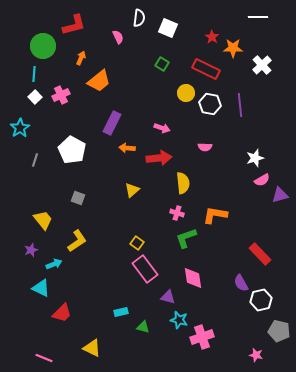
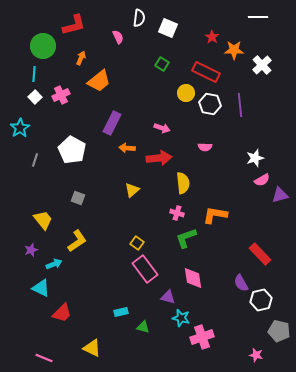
orange star at (233, 48): moved 1 px right, 2 px down
red rectangle at (206, 69): moved 3 px down
cyan star at (179, 320): moved 2 px right, 2 px up
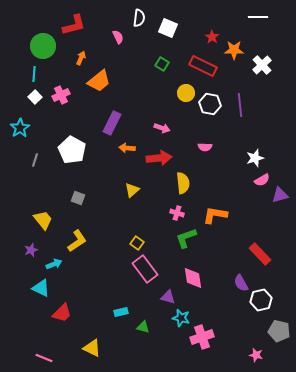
red rectangle at (206, 72): moved 3 px left, 6 px up
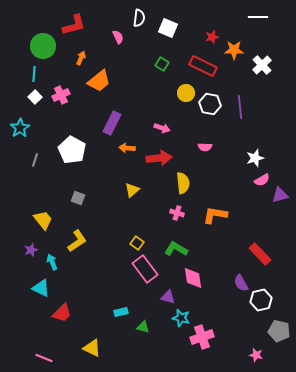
red star at (212, 37): rotated 24 degrees clockwise
purple line at (240, 105): moved 2 px down
green L-shape at (186, 238): moved 10 px left, 11 px down; rotated 50 degrees clockwise
cyan arrow at (54, 264): moved 2 px left, 2 px up; rotated 91 degrees counterclockwise
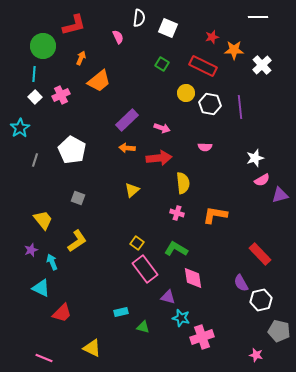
purple rectangle at (112, 123): moved 15 px right, 3 px up; rotated 20 degrees clockwise
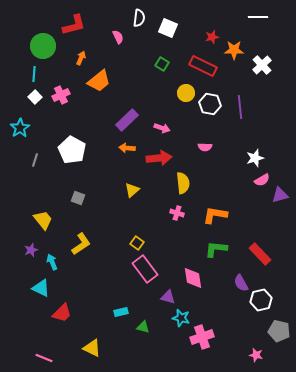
yellow L-shape at (77, 241): moved 4 px right, 3 px down
green L-shape at (176, 249): moved 40 px right; rotated 25 degrees counterclockwise
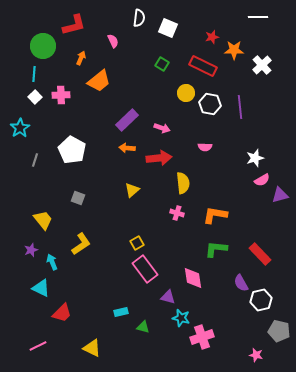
pink semicircle at (118, 37): moved 5 px left, 4 px down
pink cross at (61, 95): rotated 24 degrees clockwise
yellow square at (137, 243): rotated 24 degrees clockwise
pink line at (44, 358): moved 6 px left, 12 px up; rotated 48 degrees counterclockwise
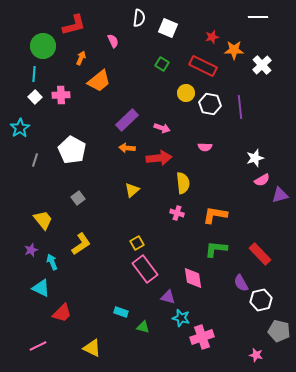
gray square at (78, 198): rotated 32 degrees clockwise
cyan rectangle at (121, 312): rotated 32 degrees clockwise
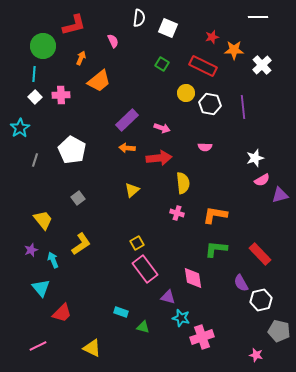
purple line at (240, 107): moved 3 px right
cyan arrow at (52, 262): moved 1 px right, 2 px up
cyan triangle at (41, 288): rotated 24 degrees clockwise
